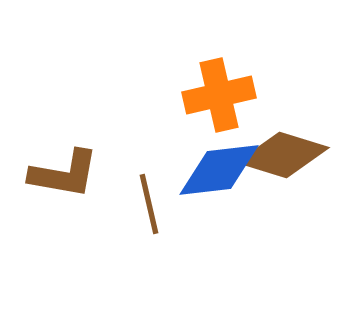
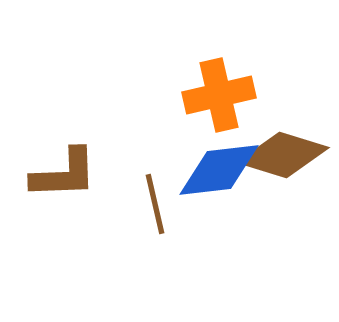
brown L-shape: rotated 12 degrees counterclockwise
brown line: moved 6 px right
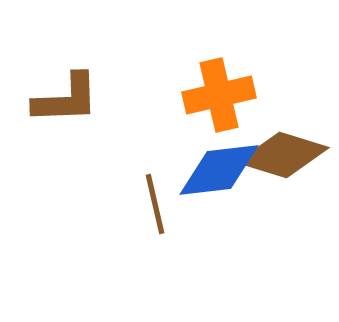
brown L-shape: moved 2 px right, 75 px up
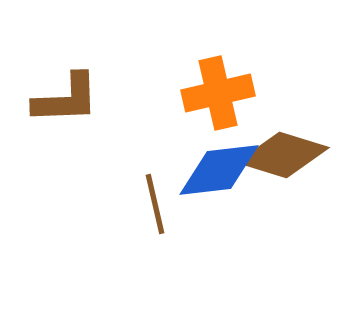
orange cross: moved 1 px left, 2 px up
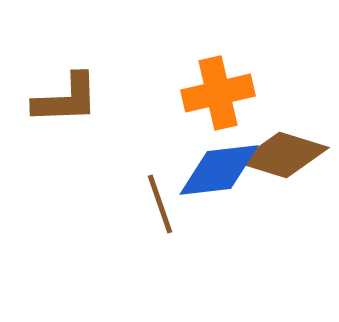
brown line: moved 5 px right; rotated 6 degrees counterclockwise
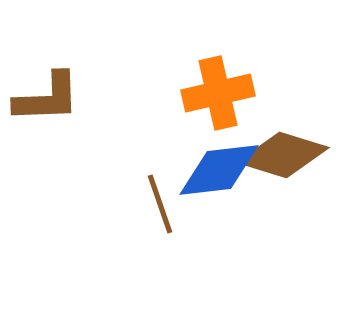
brown L-shape: moved 19 px left, 1 px up
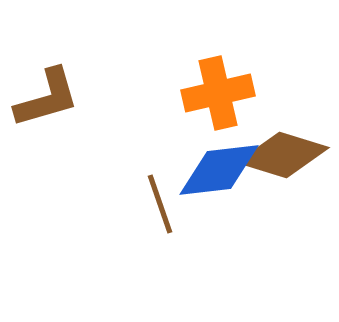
brown L-shape: rotated 14 degrees counterclockwise
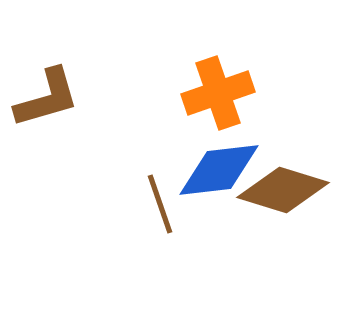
orange cross: rotated 6 degrees counterclockwise
brown diamond: moved 35 px down
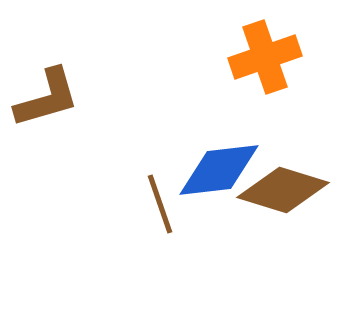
orange cross: moved 47 px right, 36 px up
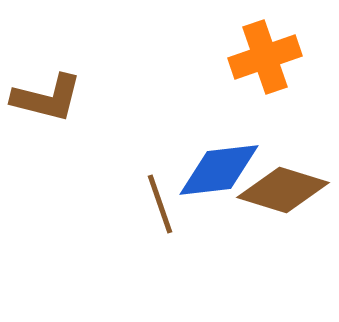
brown L-shape: rotated 30 degrees clockwise
